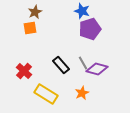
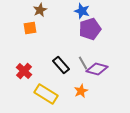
brown star: moved 5 px right, 2 px up
orange star: moved 1 px left, 2 px up
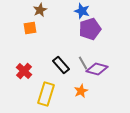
yellow rectangle: rotated 75 degrees clockwise
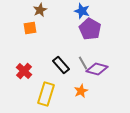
purple pentagon: rotated 25 degrees counterclockwise
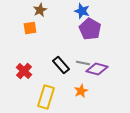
gray line: rotated 48 degrees counterclockwise
yellow rectangle: moved 3 px down
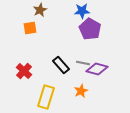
blue star: rotated 21 degrees counterclockwise
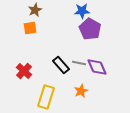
brown star: moved 5 px left
gray line: moved 4 px left
purple diamond: moved 2 px up; rotated 50 degrees clockwise
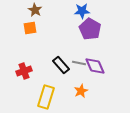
brown star: rotated 16 degrees counterclockwise
purple diamond: moved 2 px left, 1 px up
red cross: rotated 28 degrees clockwise
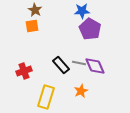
orange square: moved 2 px right, 2 px up
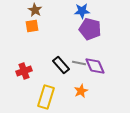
purple pentagon: rotated 15 degrees counterclockwise
